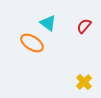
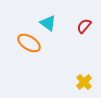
orange ellipse: moved 3 px left
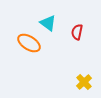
red semicircle: moved 7 px left, 6 px down; rotated 28 degrees counterclockwise
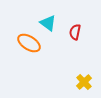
red semicircle: moved 2 px left
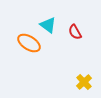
cyan triangle: moved 2 px down
red semicircle: rotated 42 degrees counterclockwise
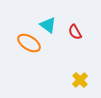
yellow cross: moved 4 px left, 2 px up
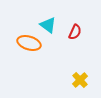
red semicircle: rotated 126 degrees counterclockwise
orange ellipse: rotated 15 degrees counterclockwise
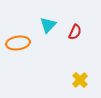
cyan triangle: rotated 36 degrees clockwise
orange ellipse: moved 11 px left; rotated 25 degrees counterclockwise
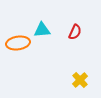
cyan triangle: moved 6 px left, 5 px down; rotated 42 degrees clockwise
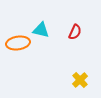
cyan triangle: moved 1 px left; rotated 18 degrees clockwise
